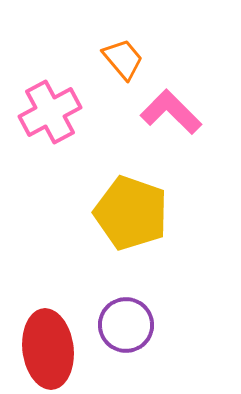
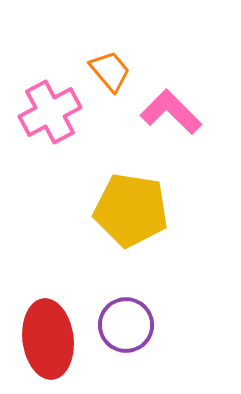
orange trapezoid: moved 13 px left, 12 px down
yellow pentagon: moved 3 px up; rotated 10 degrees counterclockwise
red ellipse: moved 10 px up
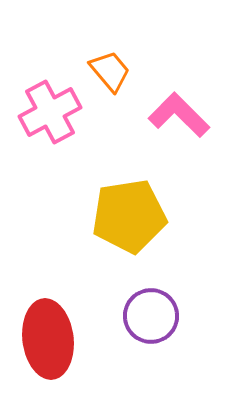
pink L-shape: moved 8 px right, 3 px down
yellow pentagon: moved 2 px left, 6 px down; rotated 18 degrees counterclockwise
purple circle: moved 25 px right, 9 px up
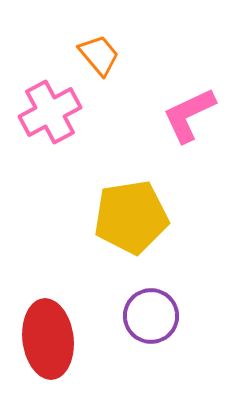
orange trapezoid: moved 11 px left, 16 px up
pink L-shape: moved 10 px right; rotated 70 degrees counterclockwise
yellow pentagon: moved 2 px right, 1 px down
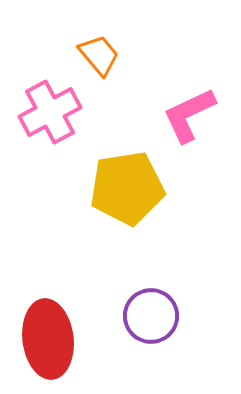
yellow pentagon: moved 4 px left, 29 px up
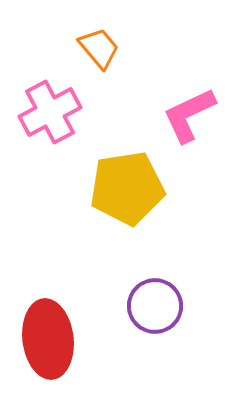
orange trapezoid: moved 7 px up
purple circle: moved 4 px right, 10 px up
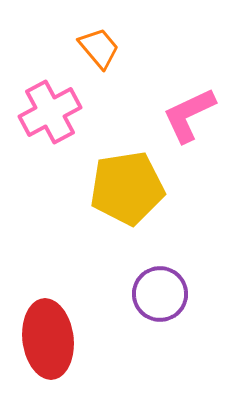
purple circle: moved 5 px right, 12 px up
